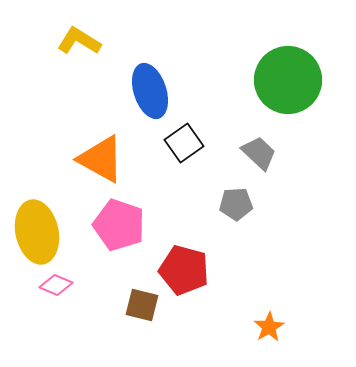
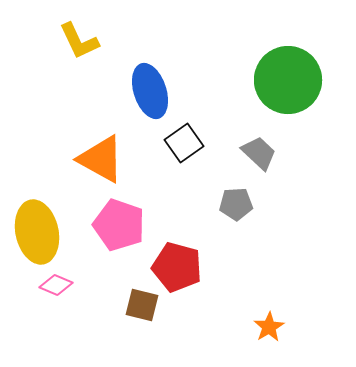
yellow L-shape: rotated 147 degrees counterclockwise
red pentagon: moved 7 px left, 3 px up
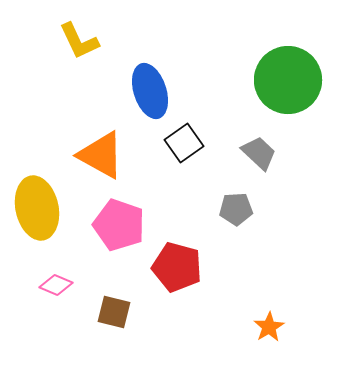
orange triangle: moved 4 px up
gray pentagon: moved 5 px down
yellow ellipse: moved 24 px up
brown square: moved 28 px left, 7 px down
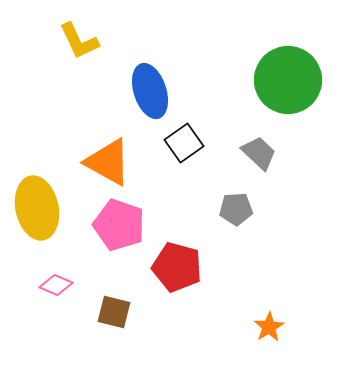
orange triangle: moved 7 px right, 7 px down
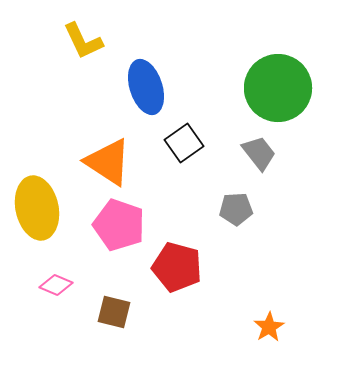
yellow L-shape: moved 4 px right
green circle: moved 10 px left, 8 px down
blue ellipse: moved 4 px left, 4 px up
gray trapezoid: rotated 9 degrees clockwise
orange triangle: rotated 4 degrees clockwise
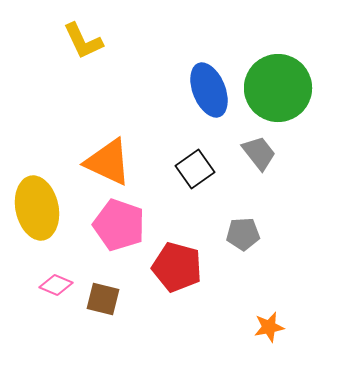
blue ellipse: moved 63 px right, 3 px down; rotated 4 degrees counterclockwise
black square: moved 11 px right, 26 px down
orange triangle: rotated 8 degrees counterclockwise
gray pentagon: moved 7 px right, 25 px down
brown square: moved 11 px left, 13 px up
orange star: rotated 20 degrees clockwise
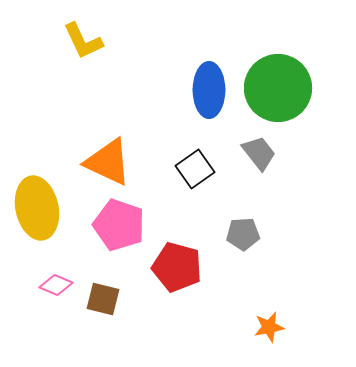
blue ellipse: rotated 22 degrees clockwise
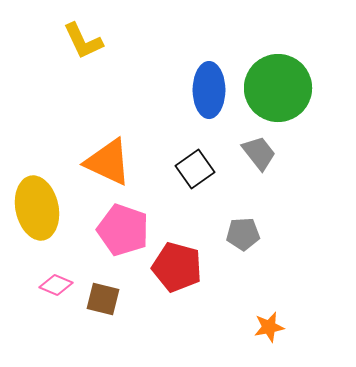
pink pentagon: moved 4 px right, 5 px down
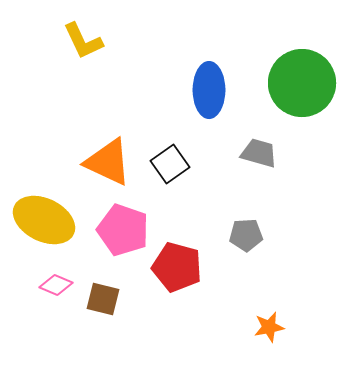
green circle: moved 24 px right, 5 px up
gray trapezoid: rotated 36 degrees counterclockwise
black square: moved 25 px left, 5 px up
yellow ellipse: moved 7 px right, 12 px down; rotated 52 degrees counterclockwise
gray pentagon: moved 3 px right, 1 px down
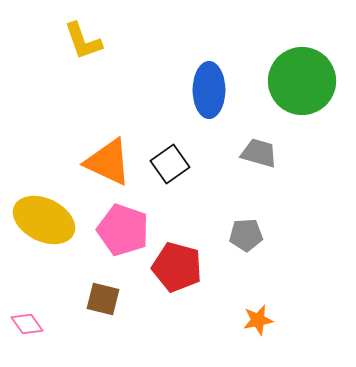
yellow L-shape: rotated 6 degrees clockwise
green circle: moved 2 px up
pink diamond: moved 29 px left, 39 px down; rotated 32 degrees clockwise
orange star: moved 11 px left, 7 px up
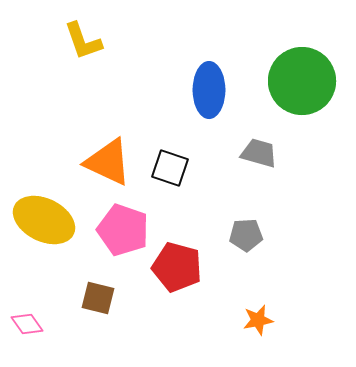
black square: moved 4 px down; rotated 36 degrees counterclockwise
brown square: moved 5 px left, 1 px up
